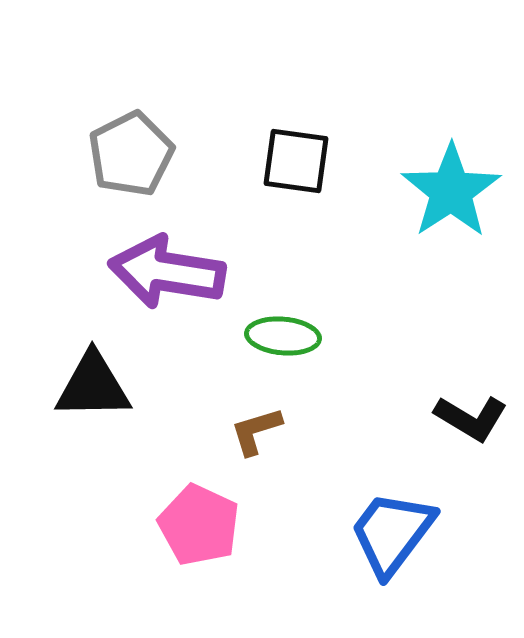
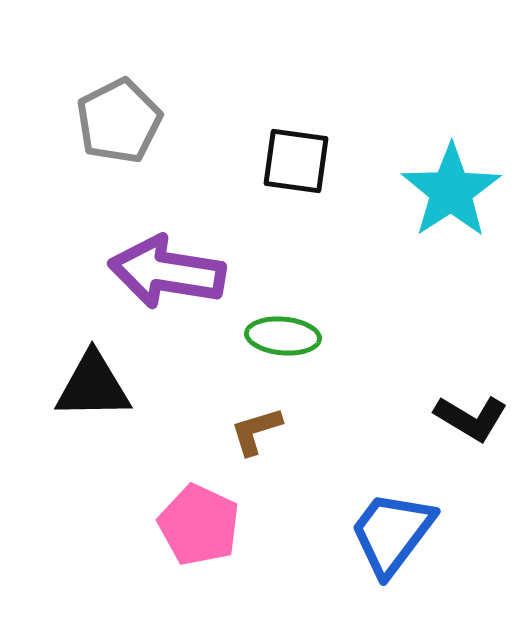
gray pentagon: moved 12 px left, 33 px up
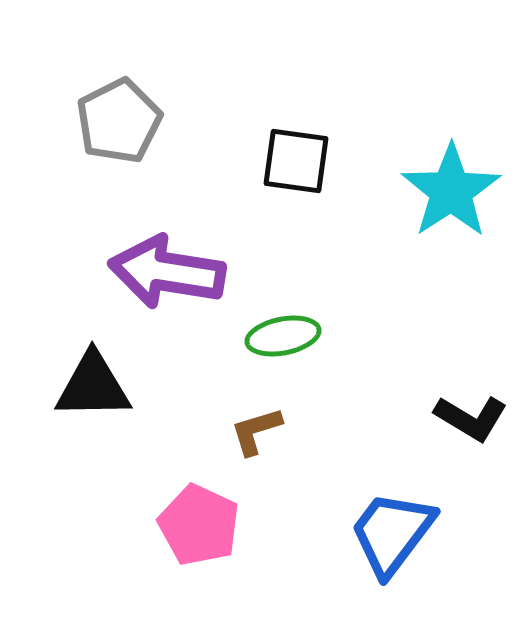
green ellipse: rotated 16 degrees counterclockwise
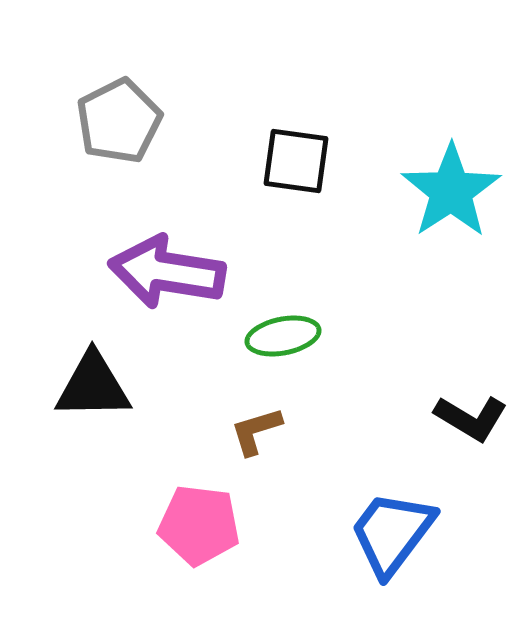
pink pentagon: rotated 18 degrees counterclockwise
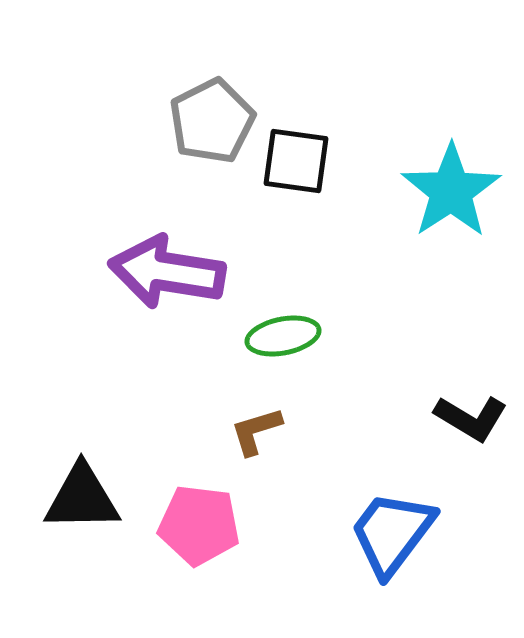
gray pentagon: moved 93 px right
black triangle: moved 11 px left, 112 px down
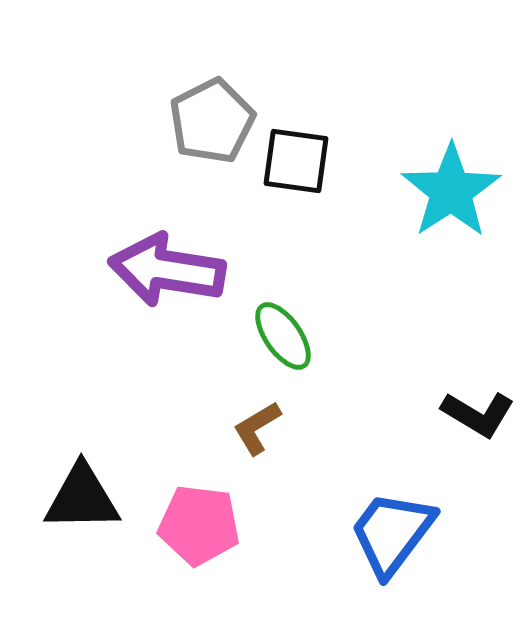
purple arrow: moved 2 px up
green ellipse: rotated 66 degrees clockwise
black L-shape: moved 7 px right, 4 px up
brown L-shape: moved 1 px right, 3 px up; rotated 14 degrees counterclockwise
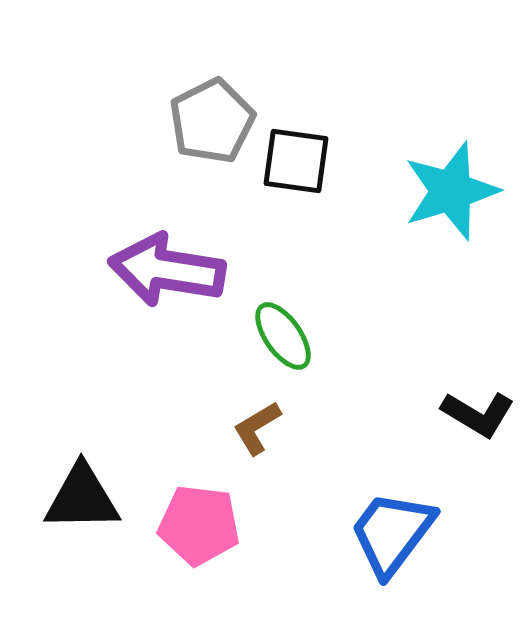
cyan star: rotated 16 degrees clockwise
